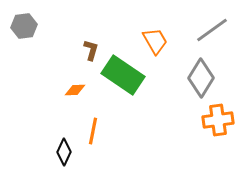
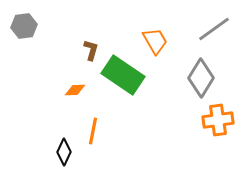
gray line: moved 2 px right, 1 px up
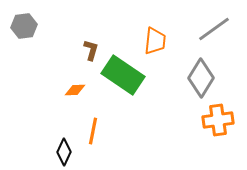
orange trapezoid: rotated 36 degrees clockwise
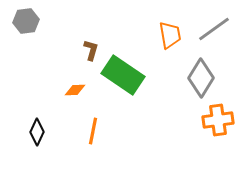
gray hexagon: moved 2 px right, 5 px up
orange trapezoid: moved 15 px right, 6 px up; rotated 16 degrees counterclockwise
black diamond: moved 27 px left, 20 px up
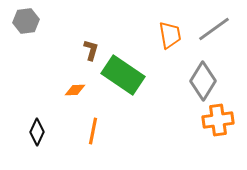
gray diamond: moved 2 px right, 3 px down
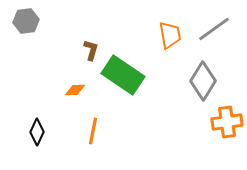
orange cross: moved 9 px right, 2 px down
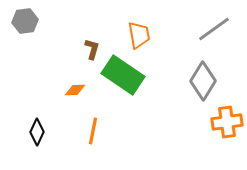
gray hexagon: moved 1 px left
orange trapezoid: moved 31 px left
brown L-shape: moved 1 px right, 1 px up
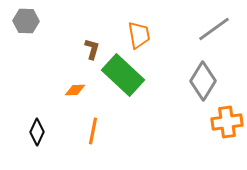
gray hexagon: moved 1 px right; rotated 10 degrees clockwise
green rectangle: rotated 9 degrees clockwise
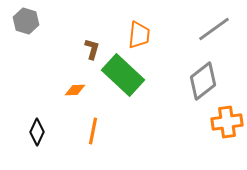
gray hexagon: rotated 15 degrees clockwise
orange trapezoid: rotated 16 degrees clockwise
gray diamond: rotated 21 degrees clockwise
